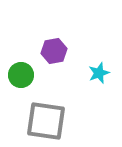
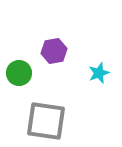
green circle: moved 2 px left, 2 px up
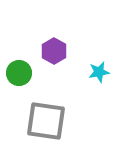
purple hexagon: rotated 20 degrees counterclockwise
cyan star: moved 1 px up; rotated 10 degrees clockwise
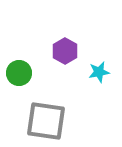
purple hexagon: moved 11 px right
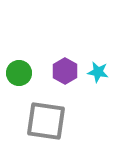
purple hexagon: moved 20 px down
cyan star: moved 1 px left; rotated 20 degrees clockwise
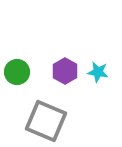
green circle: moved 2 px left, 1 px up
gray square: rotated 15 degrees clockwise
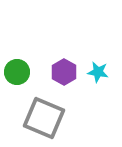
purple hexagon: moved 1 px left, 1 px down
gray square: moved 2 px left, 3 px up
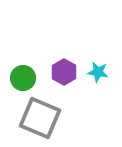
green circle: moved 6 px right, 6 px down
gray square: moved 4 px left
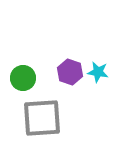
purple hexagon: moved 6 px right; rotated 10 degrees counterclockwise
gray square: moved 2 px right; rotated 27 degrees counterclockwise
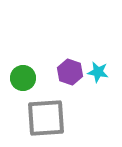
gray square: moved 4 px right
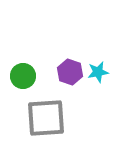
cyan star: rotated 20 degrees counterclockwise
green circle: moved 2 px up
